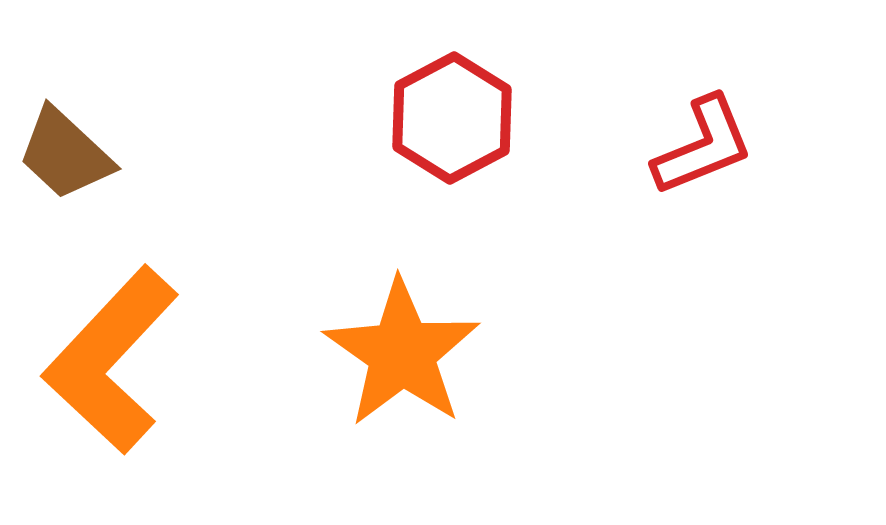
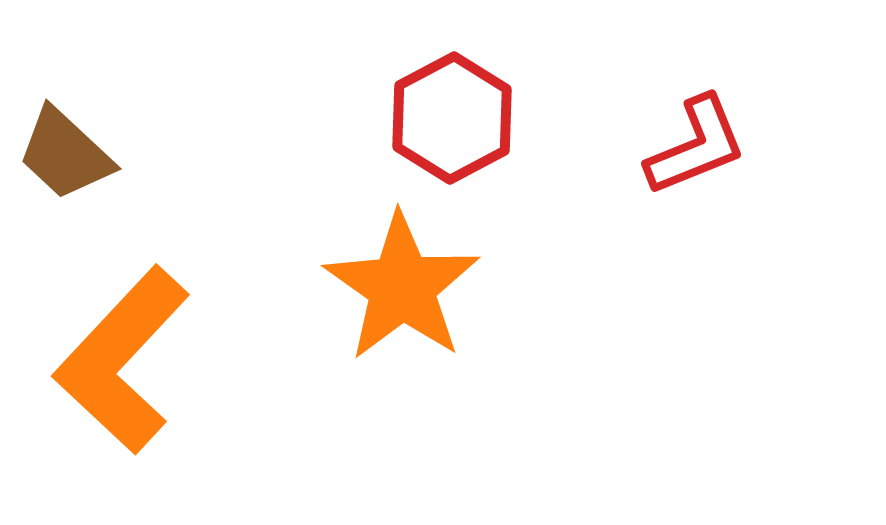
red L-shape: moved 7 px left
orange star: moved 66 px up
orange L-shape: moved 11 px right
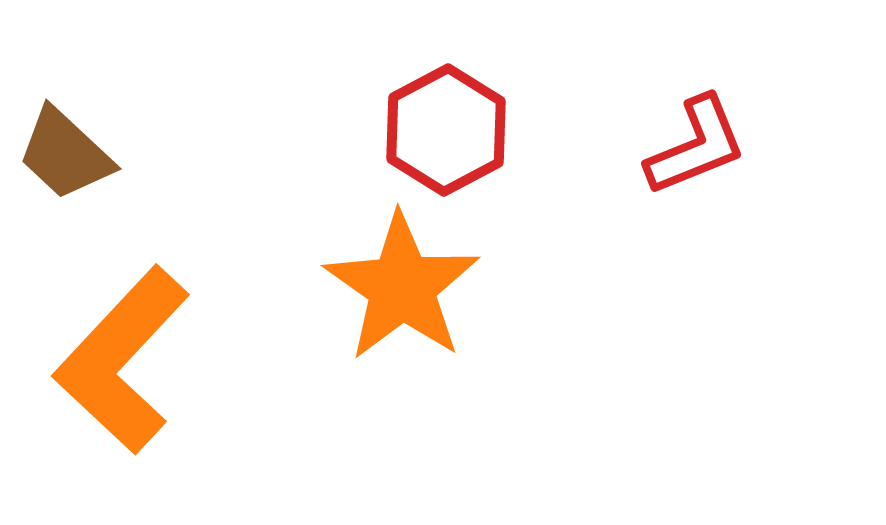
red hexagon: moved 6 px left, 12 px down
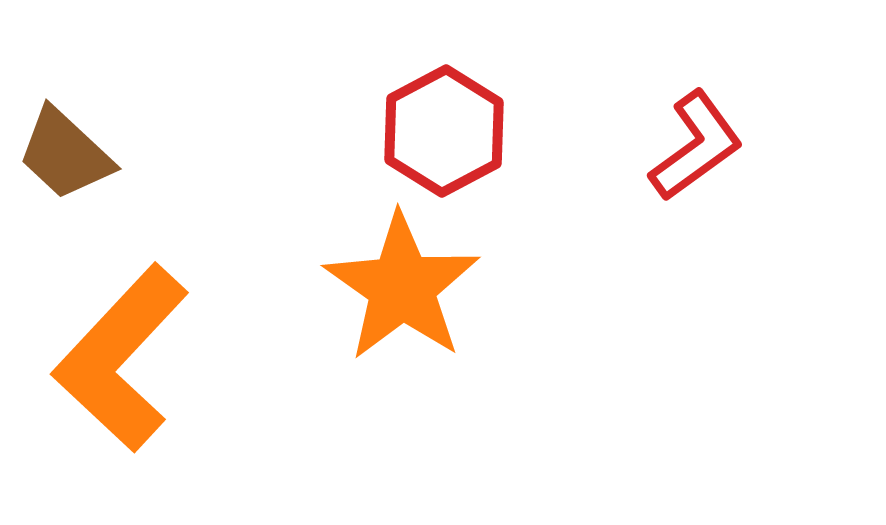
red hexagon: moved 2 px left, 1 px down
red L-shape: rotated 14 degrees counterclockwise
orange L-shape: moved 1 px left, 2 px up
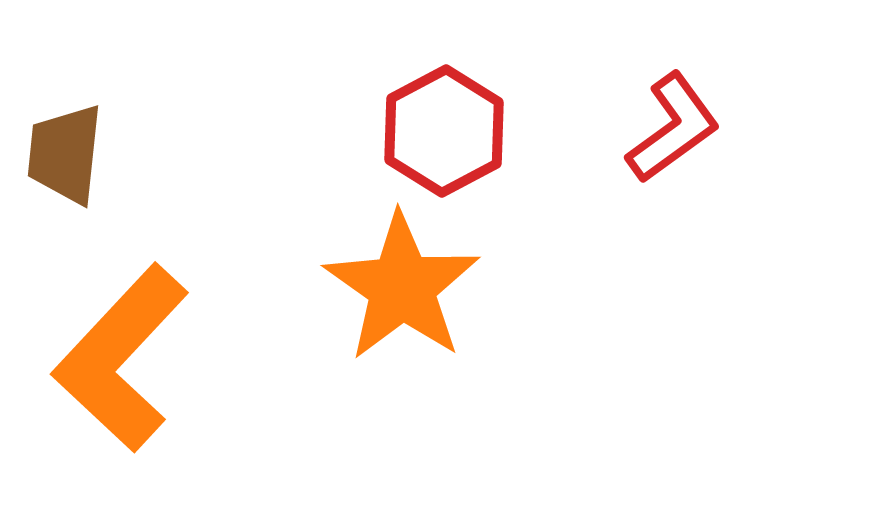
red L-shape: moved 23 px left, 18 px up
brown trapezoid: rotated 53 degrees clockwise
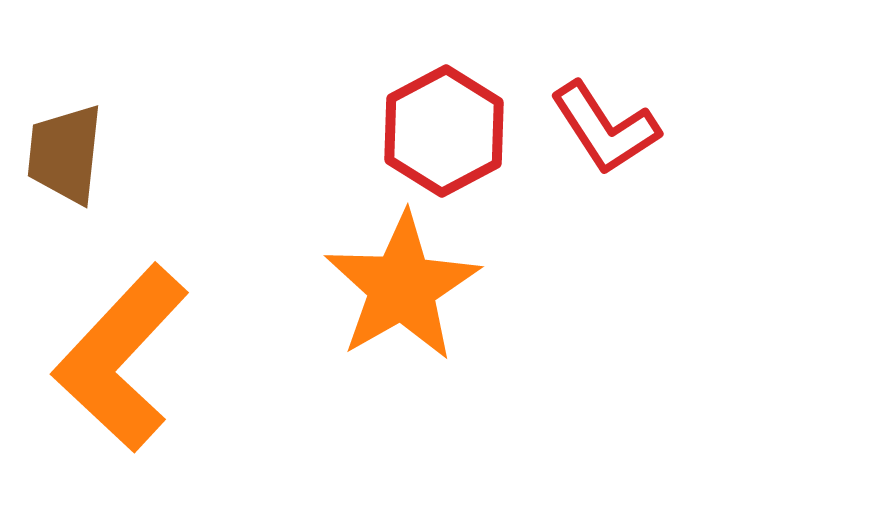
red L-shape: moved 68 px left; rotated 93 degrees clockwise
orange star: rotated 7 degrees clockwise
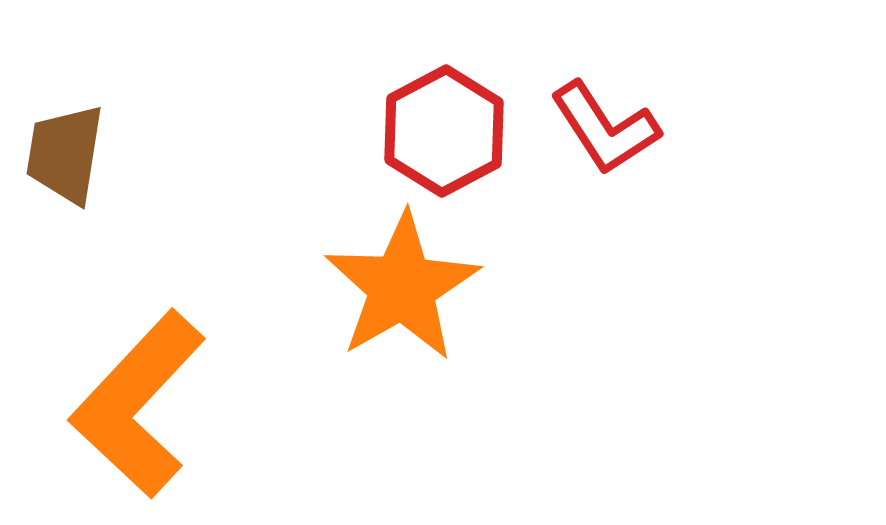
brown trapezoid: rotated 3 degrees clockwise
orange L-shape: moved 17 px right, 46 px down
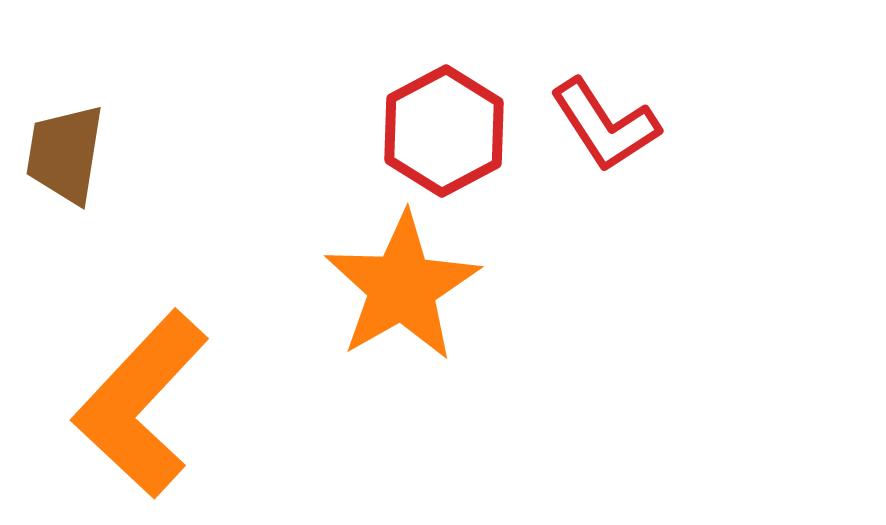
red L-shape: moved 3 px up
orange L-shape: moved 3 px right
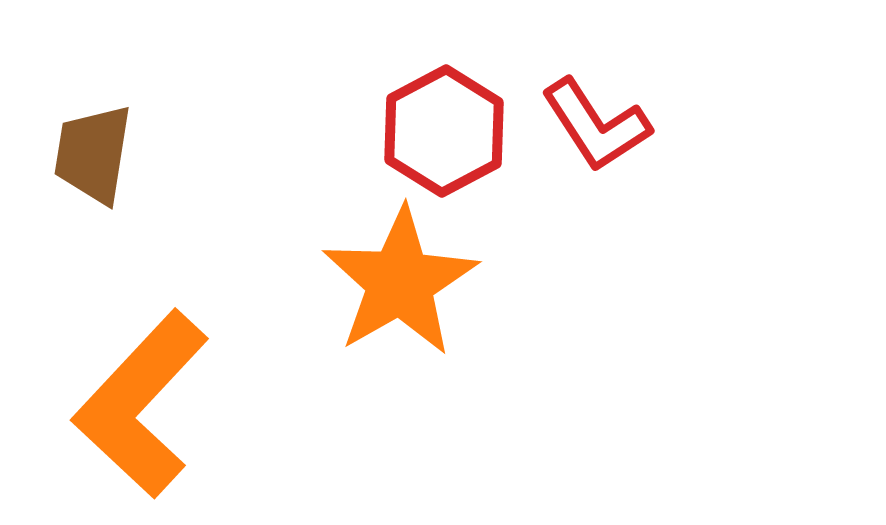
red L-shape: moved 9 px left
brown trapezoid: moved 28 px right
orange star: moved 2 px left, 5 px up
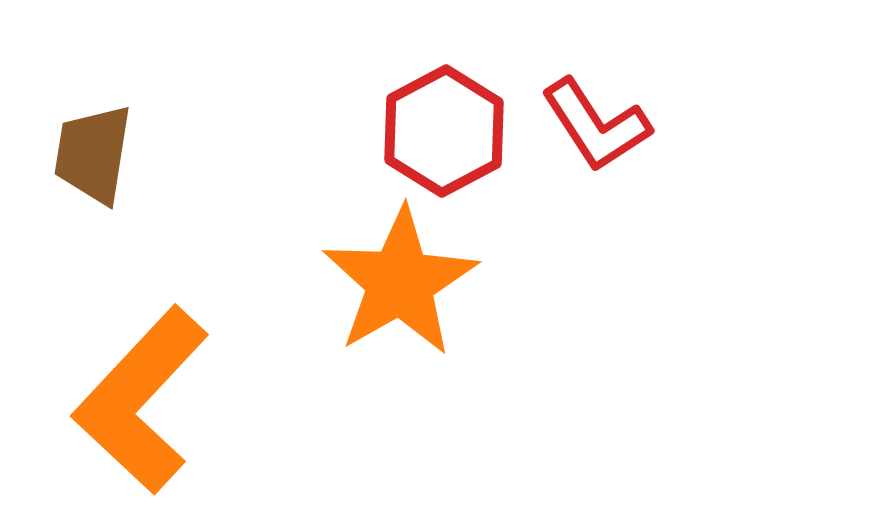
orange L-shape: moved 4 px up
